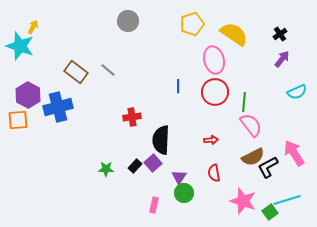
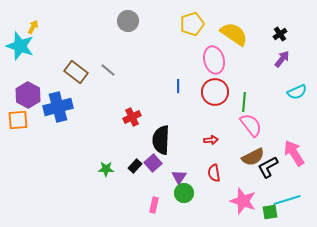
red cross: rotated 18 degrees counterclockwise
green square: rotated 28 degrees clockwise
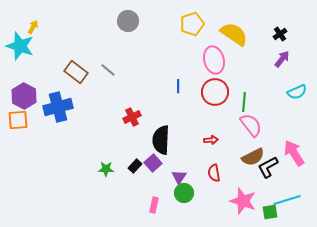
purple hexagon: moved 4 px left, 1 px down
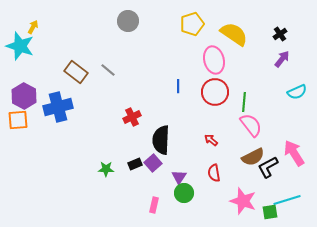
red arrow: rotated 136 degrees counterclockwise
black rectangle: moved 2 px up; rotated 24 degrees clockwise
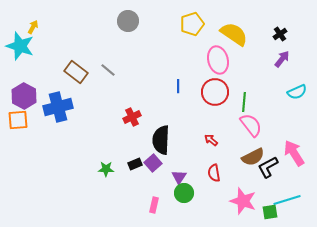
pink ellipse: moved 4 px right
